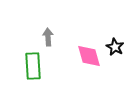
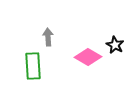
black star: moved 2 px up
pink diamond: moved 1 px left, 1 px down; rotated 44 degrees counterclockwise
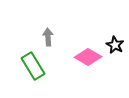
green rectangle: rotated 28 degrees counterclockwise
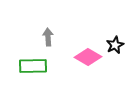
black star: rotated 18 degrees clockwise
green rectangle: rotated 60 degrees counterclockwise
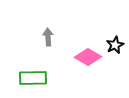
green rectangle: moved 12 px down
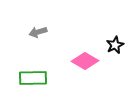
gray arrow: moved 10 px left, 5 px up; rotated 102 degrees counterclockwise
pink diamond: moved 3 px left, 4 px down
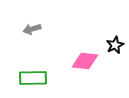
gray arrow: moved 6 px left, 3 px up
pink diamond: rotated 24 degrees counterclockwise
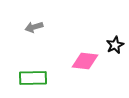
gray arrow: moved 2 px right, 2 px up
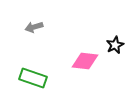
green rectangle: rotated 20 degrees clockwise
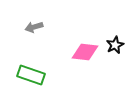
pink diamond: moved 9 px up
green rectangle: moved 2 px left, 3 px up
